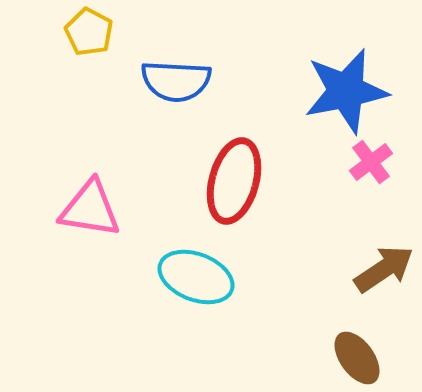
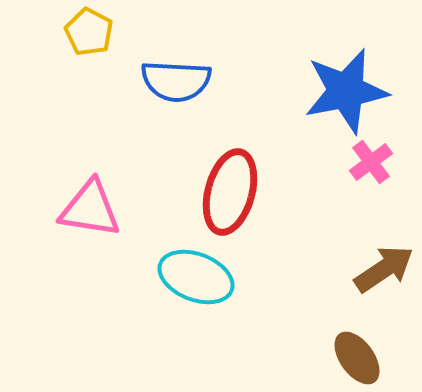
red ellipse: moved 4 px left, 11 px down
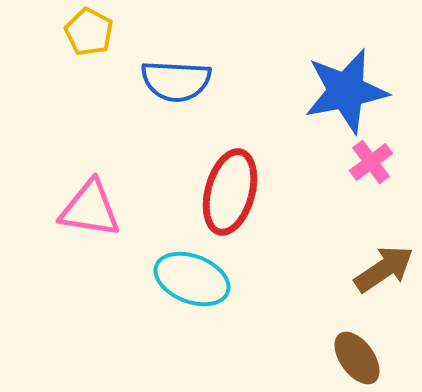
cyan ellipse: moved 4 px left, 2 px down
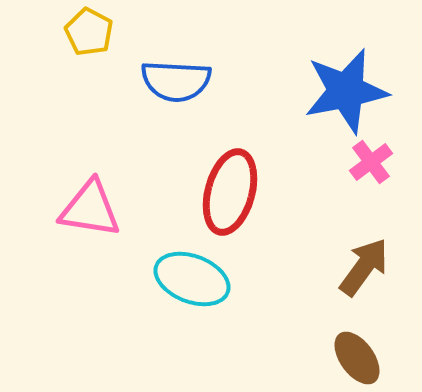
brown arrow: moved 20 px left, 2 px up; rotated 20 degrees counterclockwise
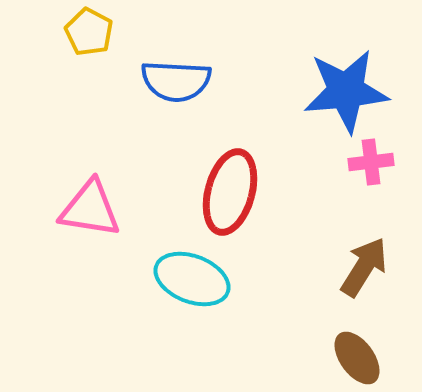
blue star: rotated 6 degrees clockwise
pink cross: rotated 30 degrees clockwise
brown arrow: rotated 4 degrees counterclockwise
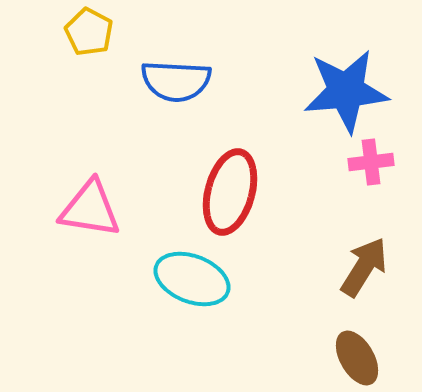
brown ellipse: rotated 6 degrees clockwise
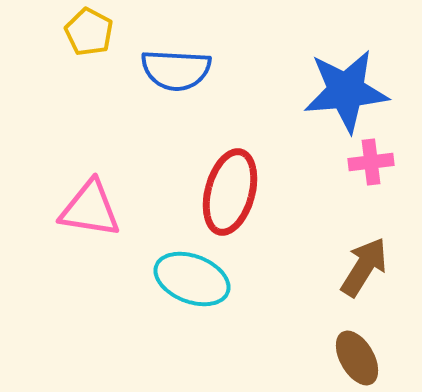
blue semicircle: moved 11 px up
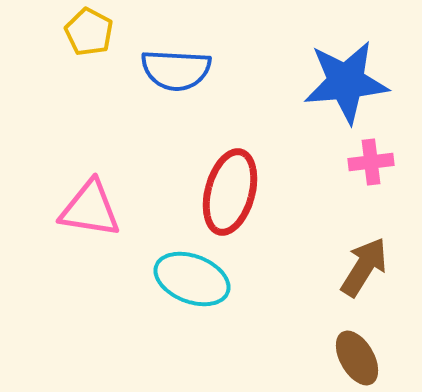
blue star: moved 9 px up
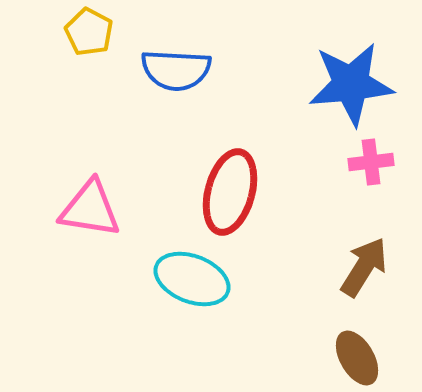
blue star: moved 5 px right, 2 px down
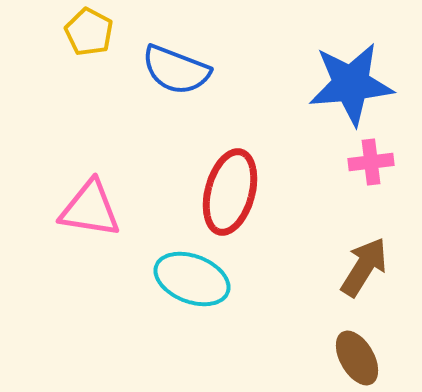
blue semicircle: rotated 18 degrees clockwise
